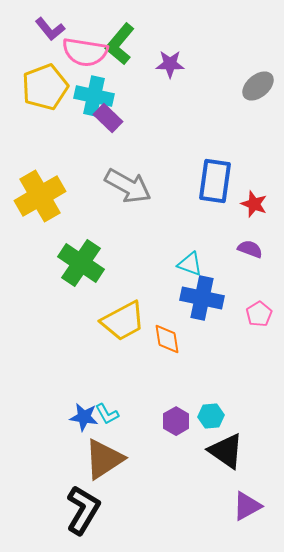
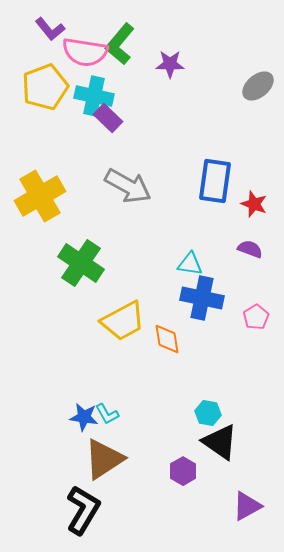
cyan triangle: rotated 12 degrees counterclockwise
pink pentagon: moved 3 px left, 3 px down
cyan hexagon: moved 3 px left, 3 px up; rotated 15 degrees clockwise
purple hexagon: moved 7 px right, 50 px down
black triangle: moved 6 px left, 9 px up
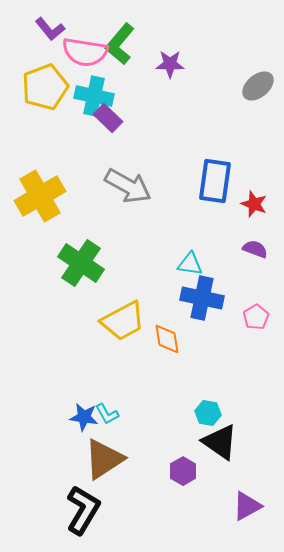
purple semicircle: moved 5 px right
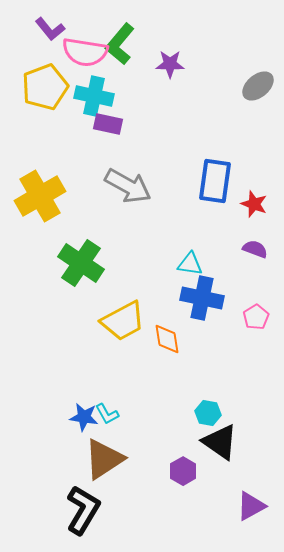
purple rectangle: moved 6 px down; rotated 32 degrees counterclockwise
purple triangle: moved 4 px right
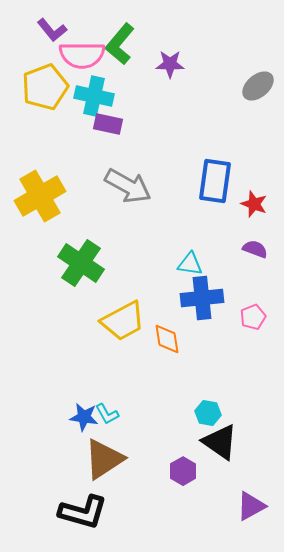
purple L-shape: moved 2 px right, 1 px down
pink semicircle: moved 3 px left, 3 px down; rotated 9 degrees counterclockwise
blue cross: rotated 18 degrees counterclockwise
pink pentagon: moved 3 px left; rotated 10 degrees clockwise
black L-shape: moved 2 px down; rotated 75 degrees clockwise
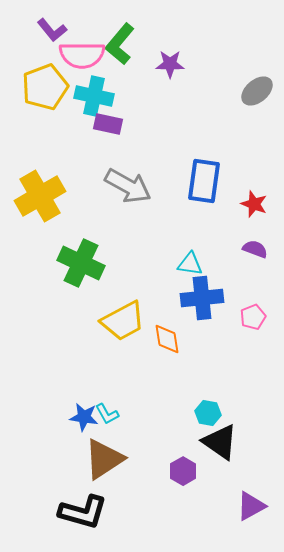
gray ellipse: moved 1 px left, 5 px down
blue rectangle: moved 11 px left
green cross: rotated 9 degrees counterclockwise
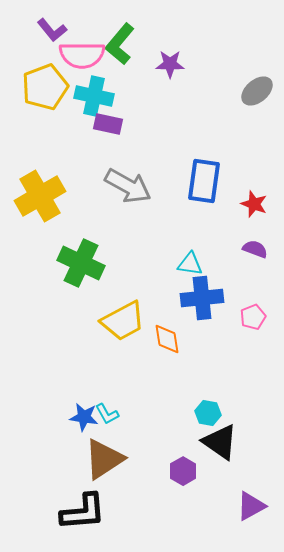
black L-shape: rotated 21 degrees counterclockwise
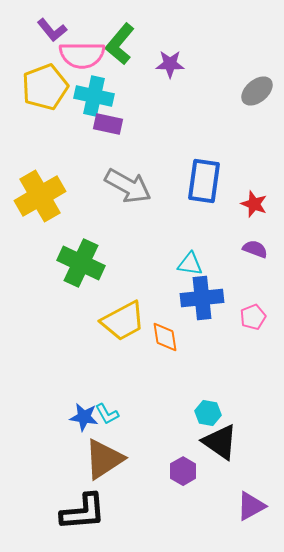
orange diamond: moved 2 px left, 2 px up
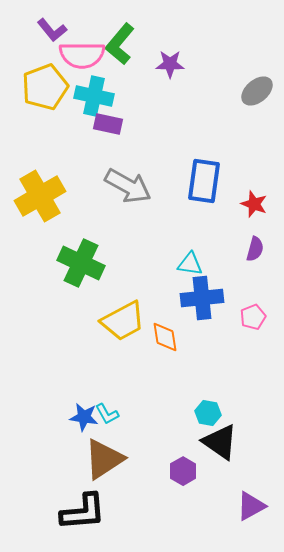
purple semicircle: rotated 85 degrees clockwise
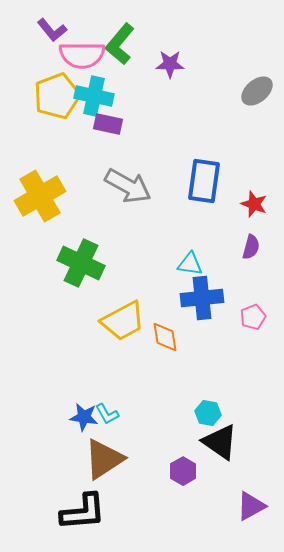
yellow pentagon: moved 12 px right, 9 px down
purple semicircle: moved 4 px left, 2 px up
